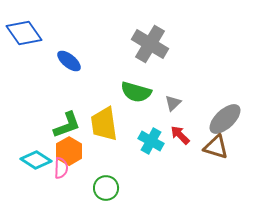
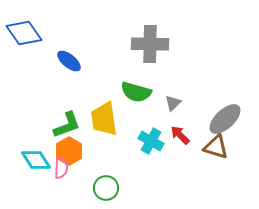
gray cross: rotated 30 degrees counterclockwise
yellow trapezoid: moved 5 px up
cyan diamond: rotated 24 degrees clockwise
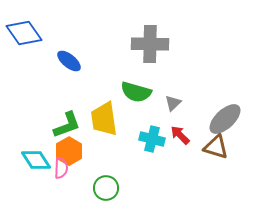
cyan cross: moved 1 px right, 2 px up; rotated 15 degrees counterclockwise
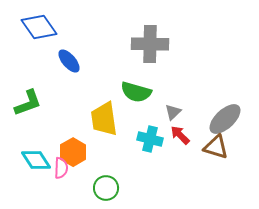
blue diamond: moved 15 px right, 6 px up
blue ellipse: rotated 10 degrees clockwise
gray triangle: moved 9 px down
green L-shape: moved 39 px left, 22 px up
cyan cross: moved 2 px left
orange hexagon: moved 4 px right, 1 px down
